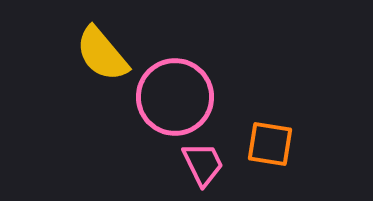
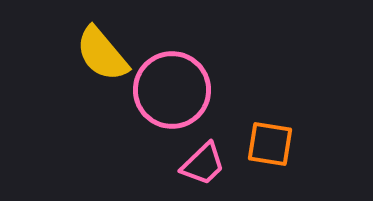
pink circle: moved 3 px left, 7 px up
pink trapezoid: rotated 72 degrees clockwise
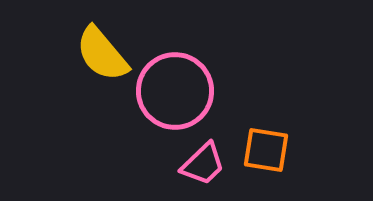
pink circle: moved 3 px right, 1 px down
orange square: moved 4 px left, 6 px down
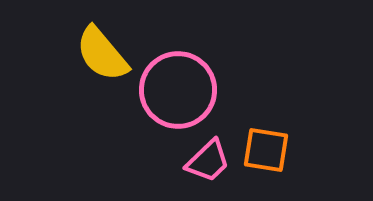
pink circle: moved 3 px right, 1 px up
pink trapezoid: moved 5 px right, 3 px up
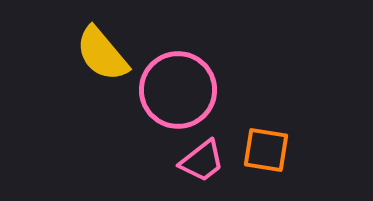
pink trapezoid: moved 6 px left; rotated 6 degrees clockwise
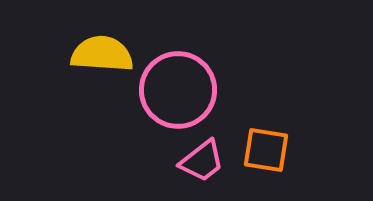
yellow semicircle: rotated 134 degrees clockwise
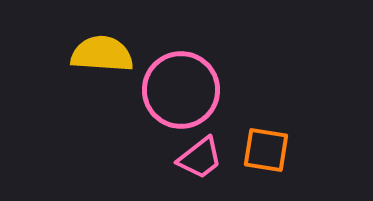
pink circle: moved 3 px right
pink trapezoid: moved 2 px left, 3 px up
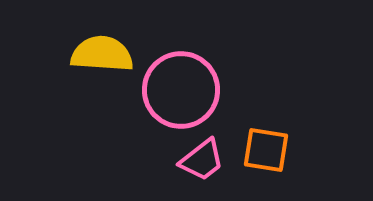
pink trapezoid: moved 2 px right, 2 px down
